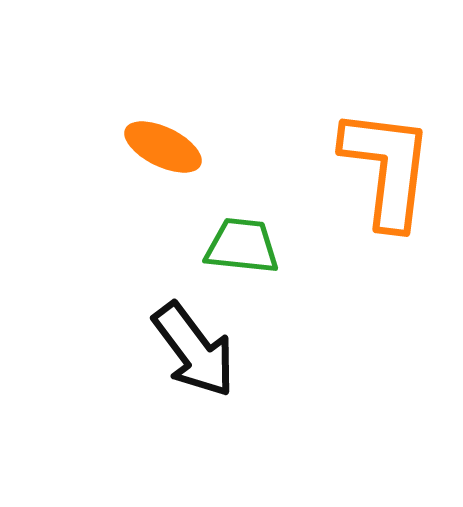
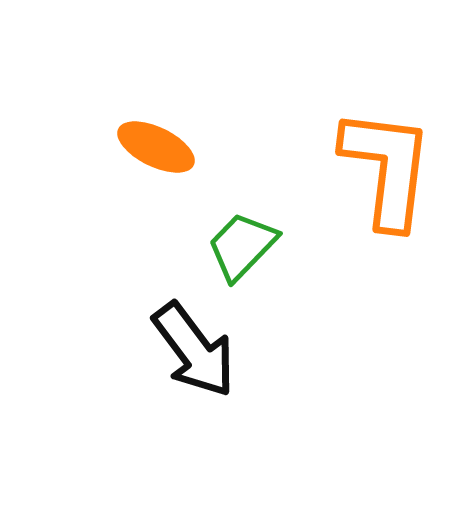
orange ellipse: moved 7 px left
green trapezoid: rotated 52 degrees counterclockwise
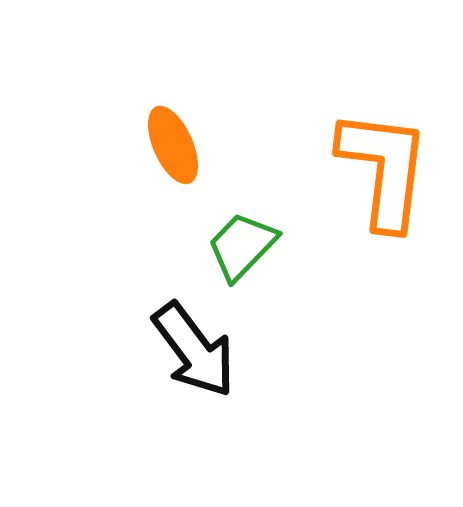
orange ellipse: moved 17 px right, 2 px up; rotated 40 degrees clockwise
orange L-shape: moved 3 px left, 1 px down
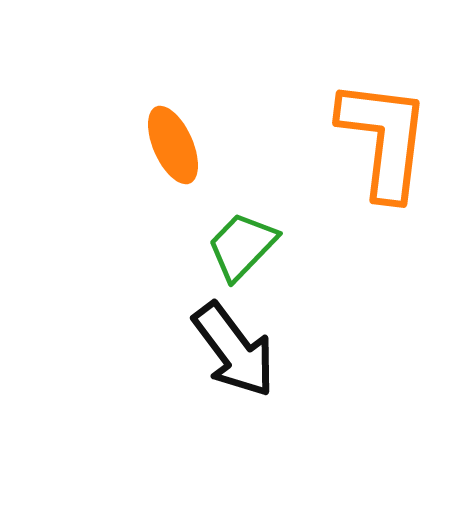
orange L-shape: moved 30 px up
black arrow: moved 40 px right
